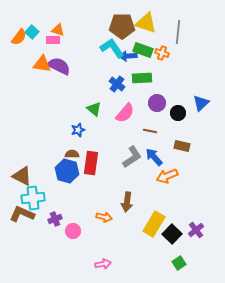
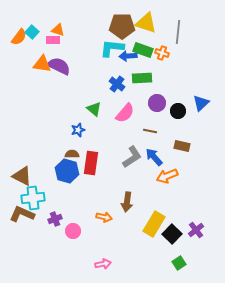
cyan L-shape at (112, 48): rotated 50 degrees counterclockwise
black circle at (178, 113): moved 2 px up
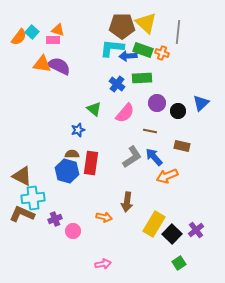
yellow triangle at (146, 23): rotated 25 degrees clockwise
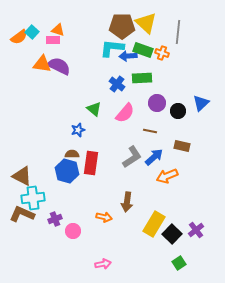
orange semicircle at (19, 37): rotated 18 degrees clockwise
blue arrow at (154, 157): rotated 90 degrees clockwise
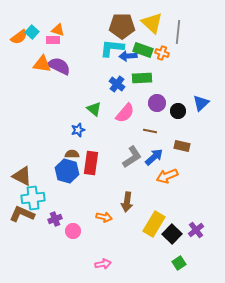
yellow triangle at (146, 23): moved 6 px right
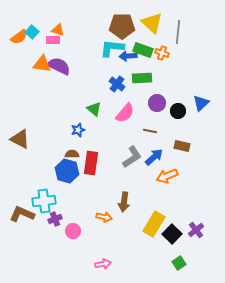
brown triangle at (22, 176): moved 2 px left, 37 px up
cyan cross at (33, 198): moved 11 px right, 3 px down
brown arrow at (127, 202): moved 3 px left
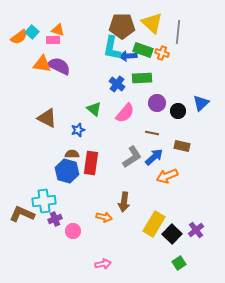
cyan L-shape at (112, 48): rotated 85 degrees counterclockwise
brown line at (150, 131): moved 2 px right, 2 px down
brown triangle at (20, 139): moved 27 px right, 21 px up
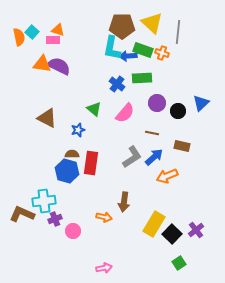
orange semicircle at (19, 37): rotated 66 degrees counterclockwise
pink arrow at (103, 264): moved 1 px right, 4 px down
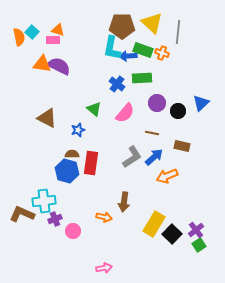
green square at (179, 263): moved 20 px right, 18 px up
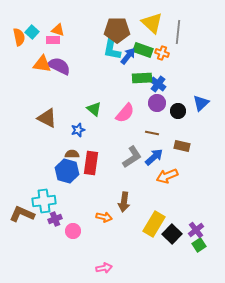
brown pentagon at (122, 26): moved 5 px left, 4 px down
blue arrow at (128, 56): rotated 132 degrees clockwise
blue cross at (117, 84): moved 41 px right
